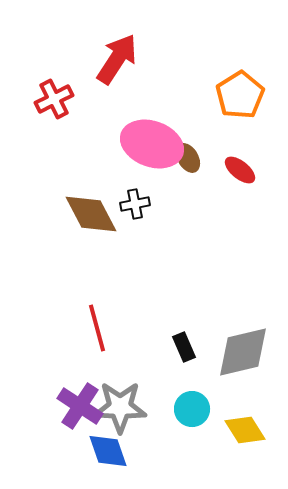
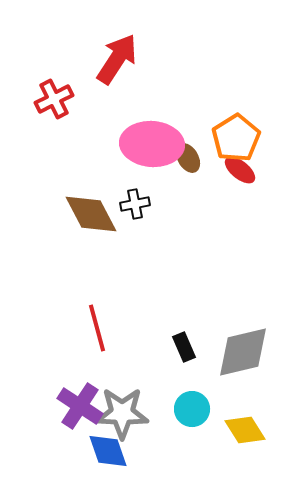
orange pentagon: moved 4 px left, 43 px down
pink ellipse: rotated 16 degrees counterclockwise
gray star: moved 2 px right, 6 px down
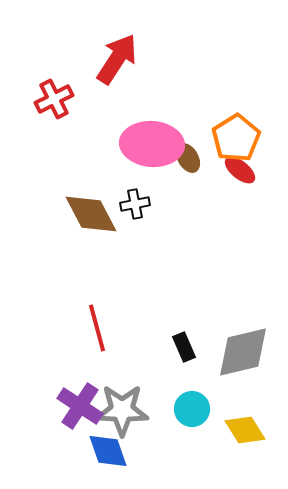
gray star: moved 3 px up
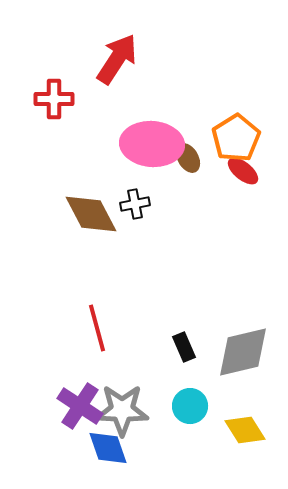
red cross: rotated 27 degrees clockwise
red ellipse: moved 3 px right, 1 px down
cyan circle: moved 2 px left, 3 px up
blue diamond: moved 3 px up
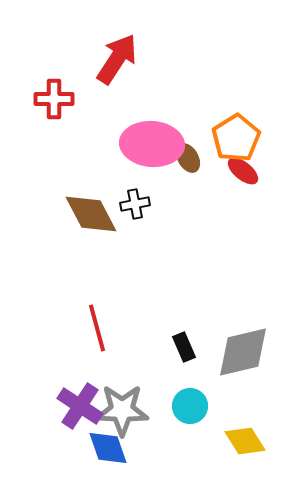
yellow diamond: moved 11 px down
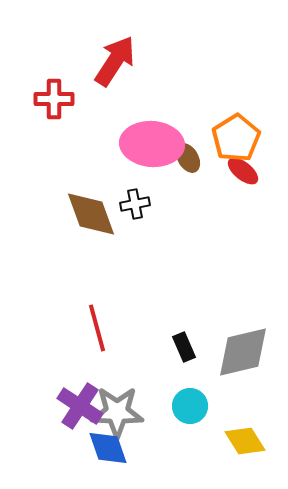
red arrow: moved 2 px left, 2 px down
brown diamond: rotated 8 degrees clockwise
gray star: moved 5 px left, 2 px down
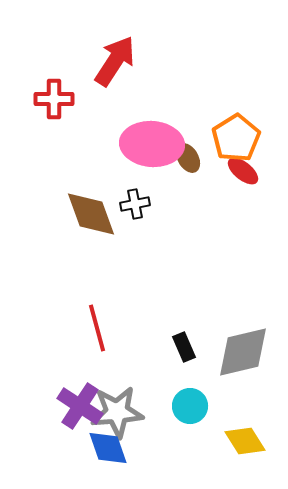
gray star: rotated 6 degrees counterclockwise
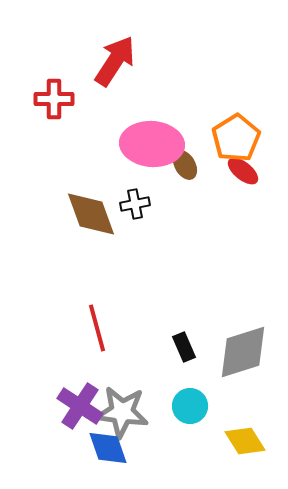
brown ellipse: moved 3 px left, 7 px down
gray diamond: rotated 4 degrees counterclockwise
gray star: moved 5 px right; rotated 12 degrees clockwise
